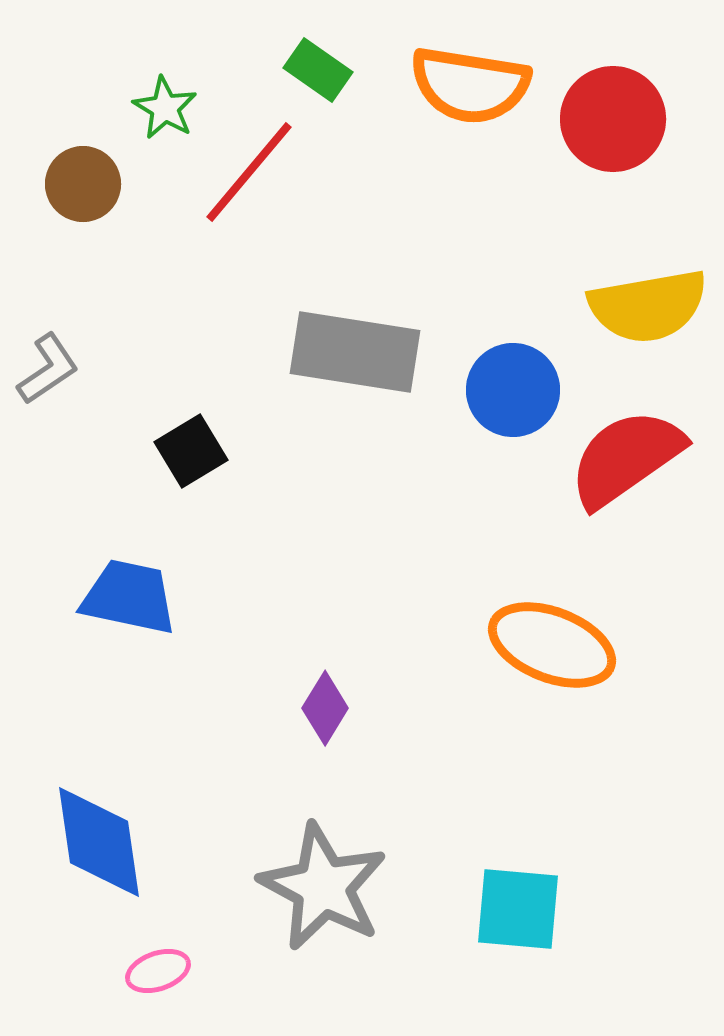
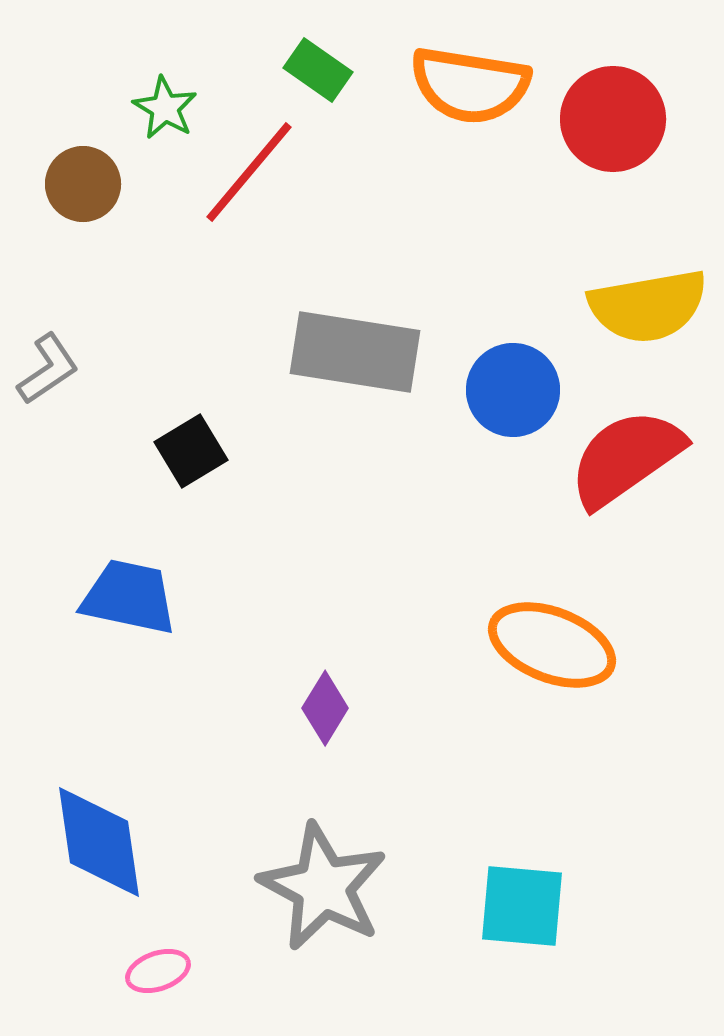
cyan square: moved 4 px right, 3 px up
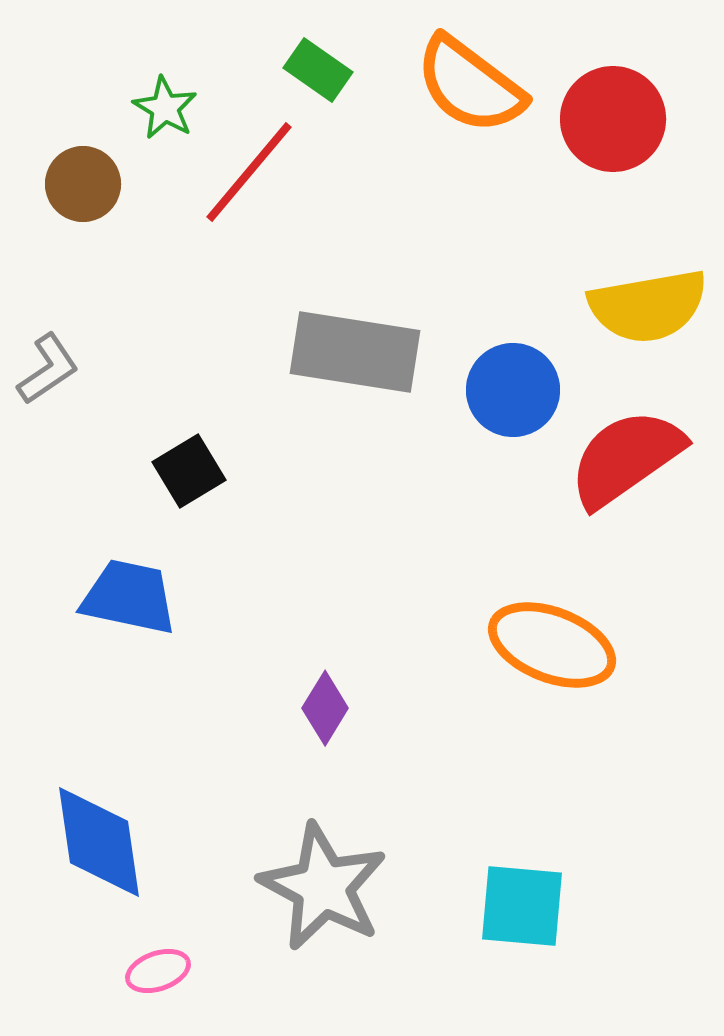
orange semicircle: rotated 28 degrees clockwise
black square: moved 2 px left, 20 px down
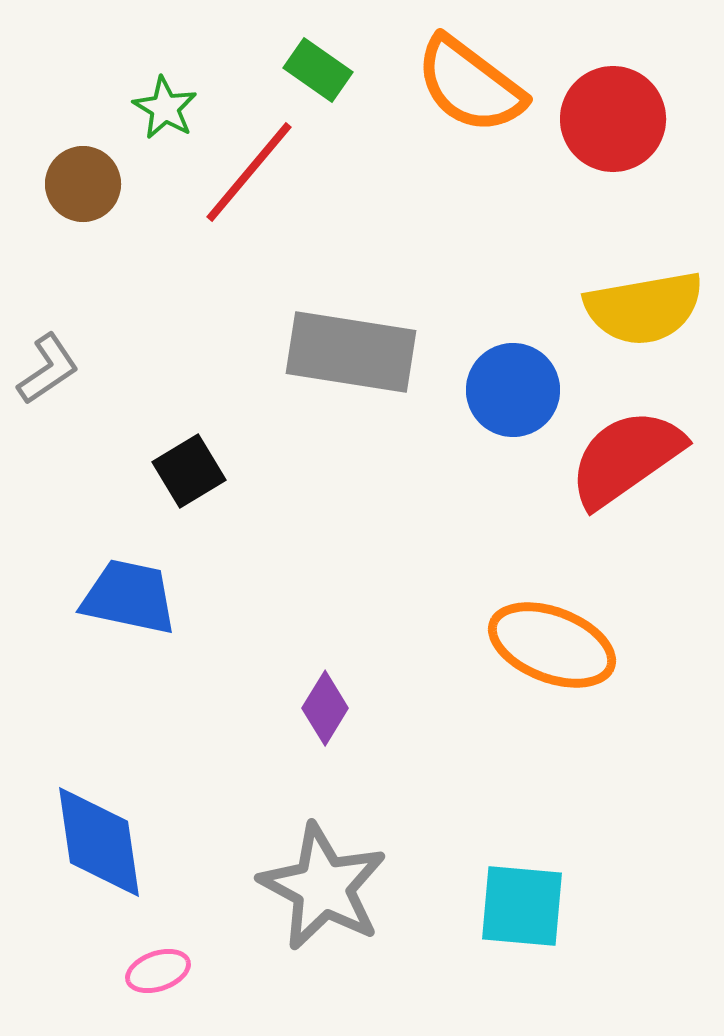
yellow semicircle: moved 4 px left, 2 px down
gray rectangle: moved 4 px left
